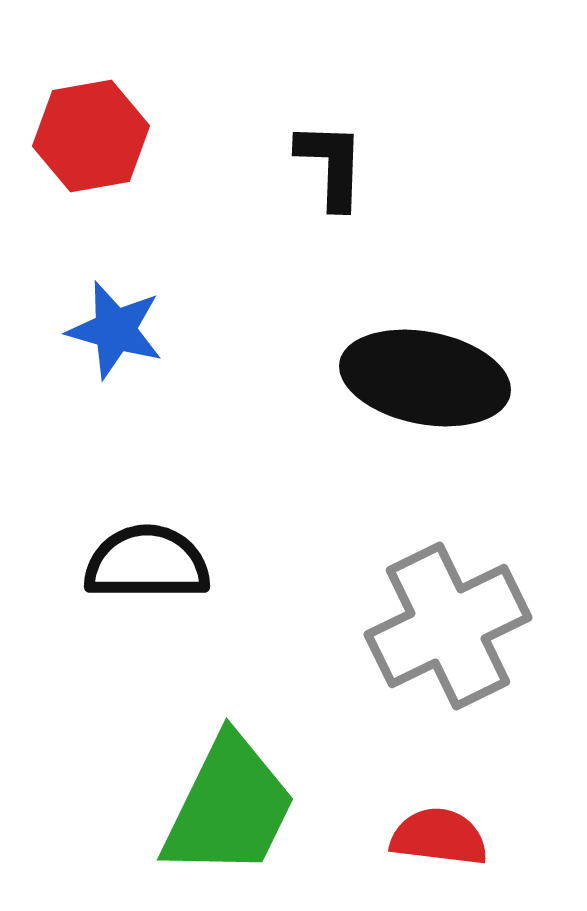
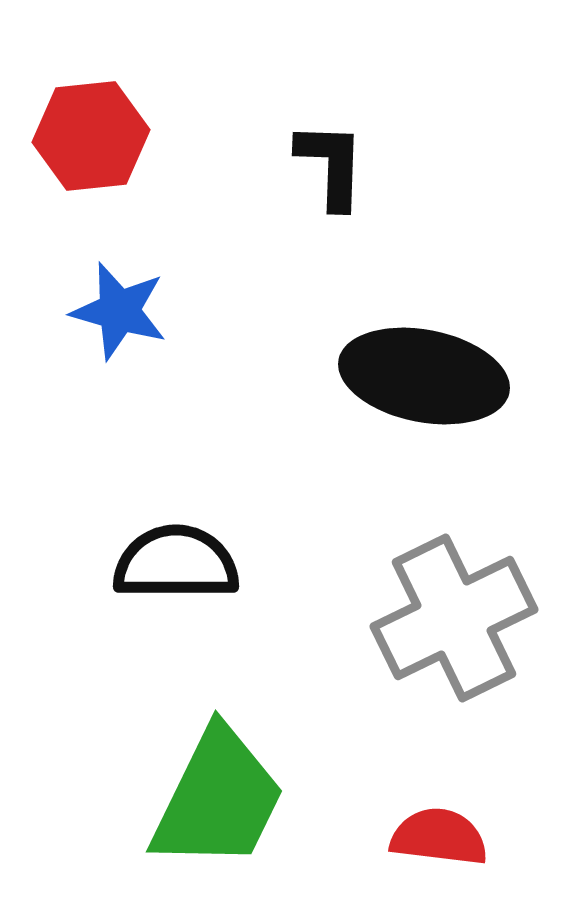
red hexagon: rotated 4 degrees clockwise
blue star: moved 4 px right, 19 px up
black ellipse: moved 1 px left, 2 px up
black semicircle: moved 29 px right
gray cross: moved 6 px right, 8 px up
green trapezoid: moved 11 px left, 8 px up
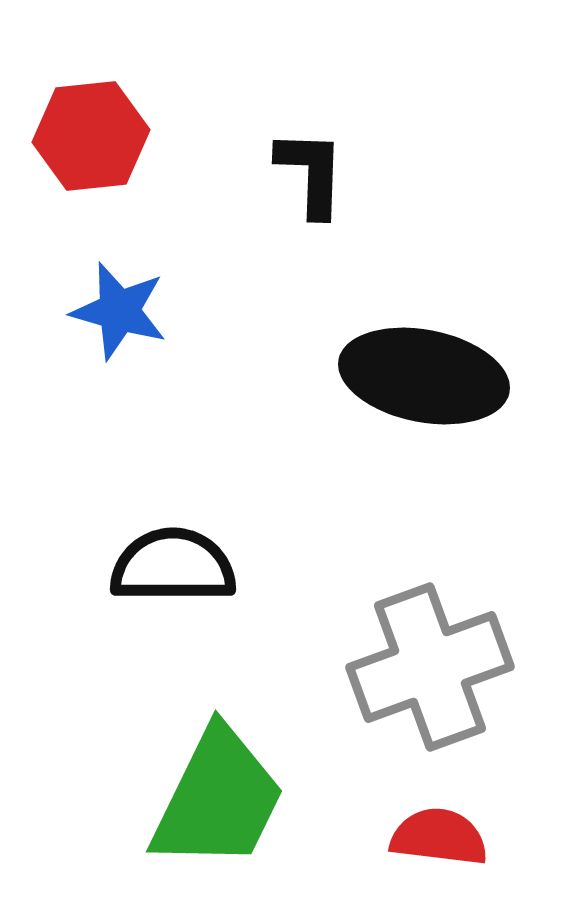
black L-shape: moved 20 px left, 8 px down
black semicircle: moved 3 px left, 3 px down
gray cross: moved 24 px left, 49 px down; rotated 6 degrees clockwise
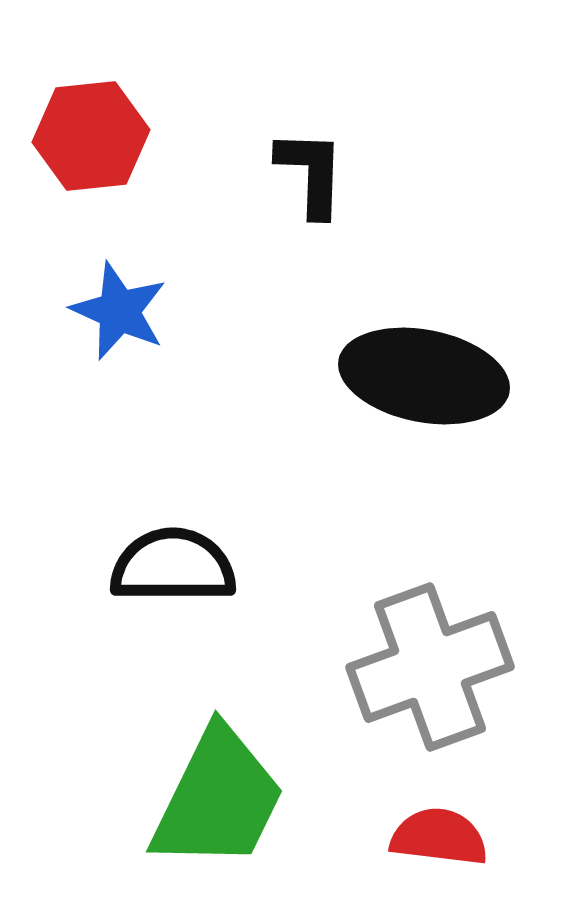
blue star: rotated 8 degrees clockwise
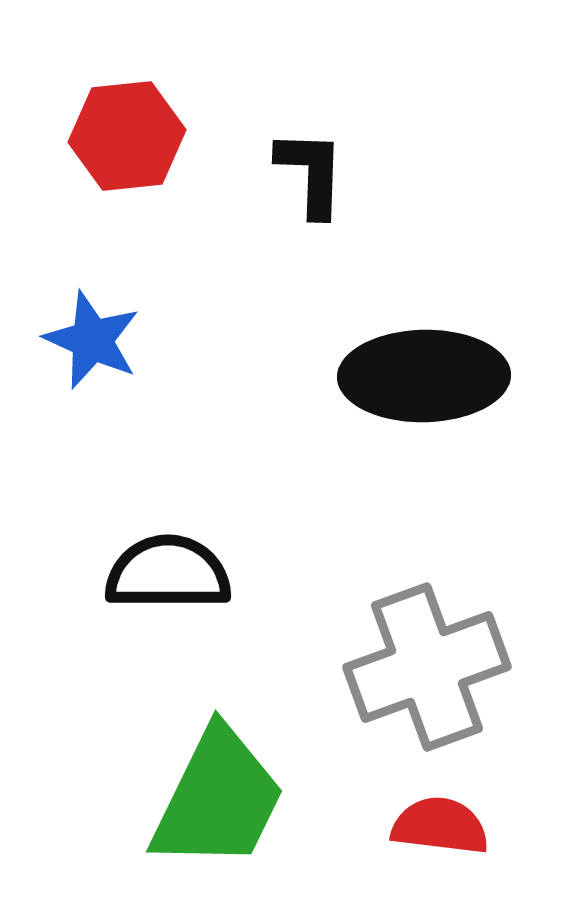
red hexagon: moved 36 px right
blue star: moved 27 px left, 29 px down
black ellipse: rotated 12 degrees counterclockwise
black semicircle: moved 5 px left, 7 px down
gray cross: moved 3 px left
red semicircle: moved 1 px right, 11 px up
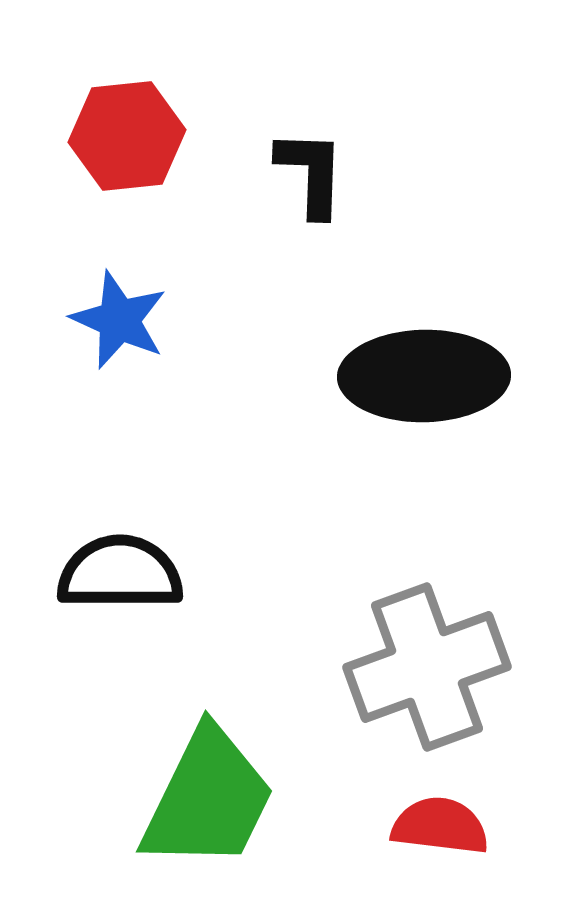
blue star: moved 27 px right, 20 px up
black semicircle: moved 48 px left
green trapezoid: moved 10 px left
